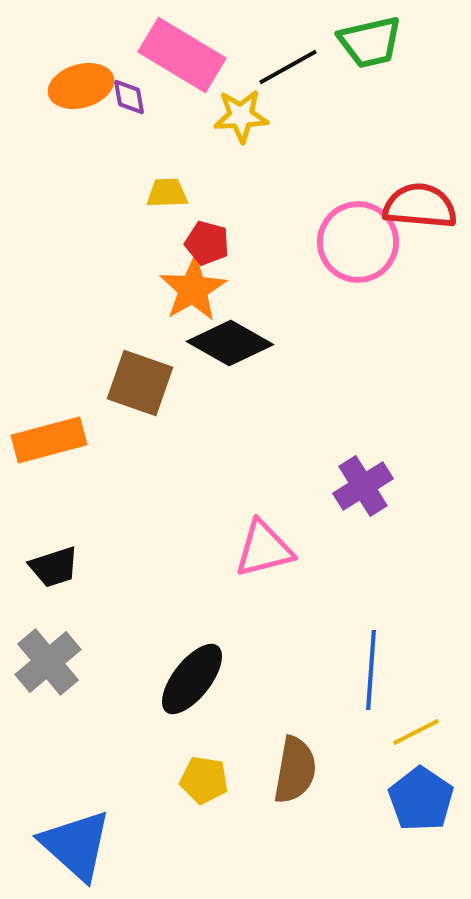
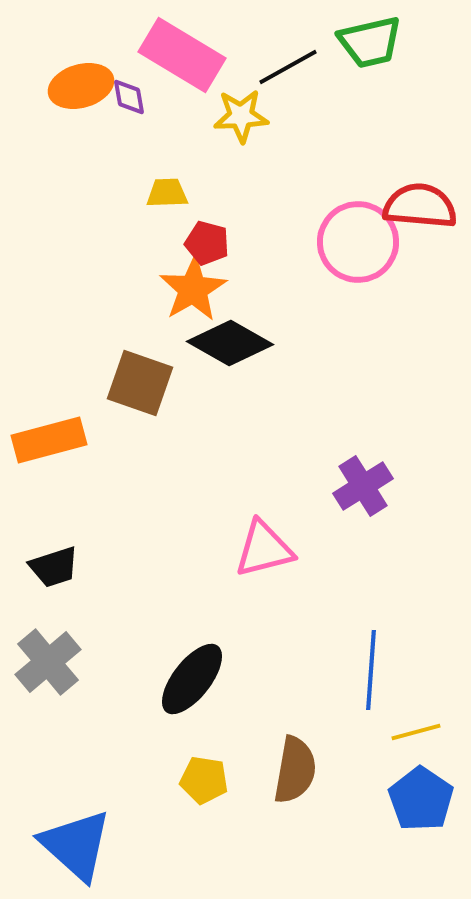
yellow line: rotated 12 degrees clockwise
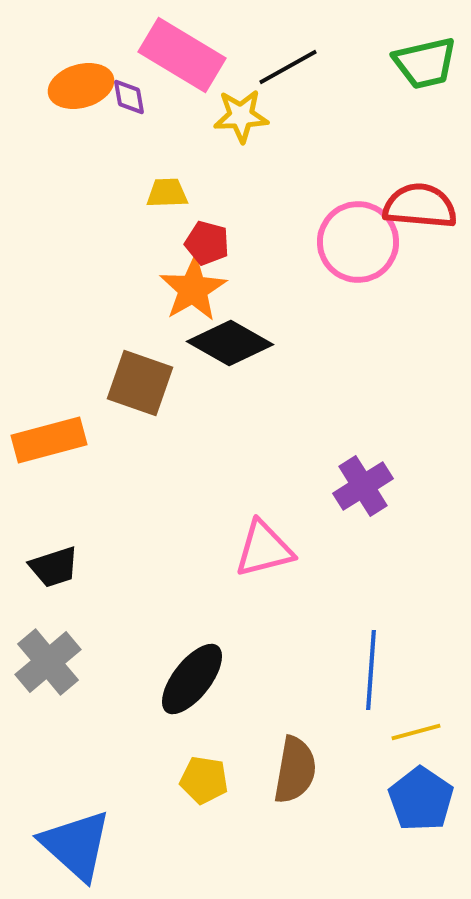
green trapezoid: moved 55 px right, 21 px down
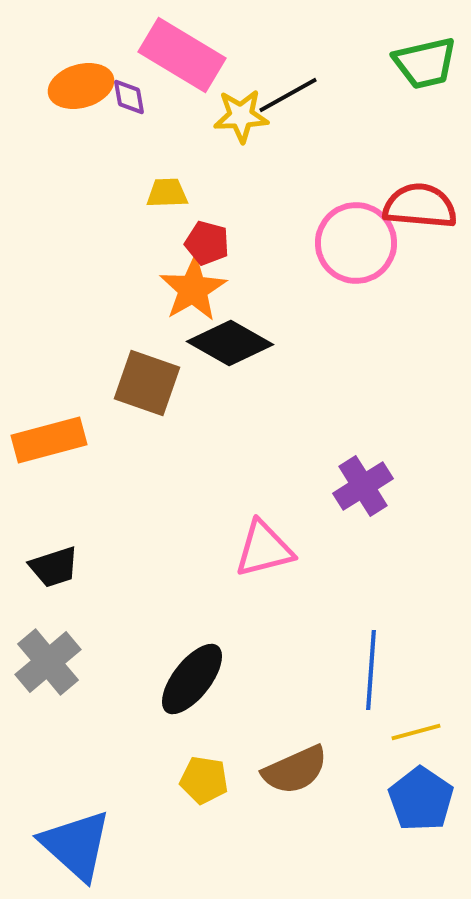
black line: moved 28 px down
pink circle: moved 2 px left, 1 px down
brown square: moved 7 px right
brown semicircle: rotated 56 degrees clockwise
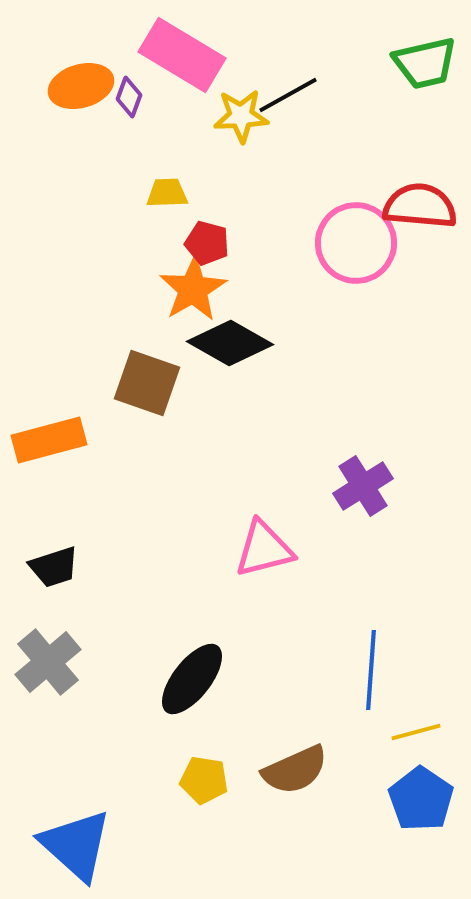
purple diamond: rotated 30 degrees clockwise
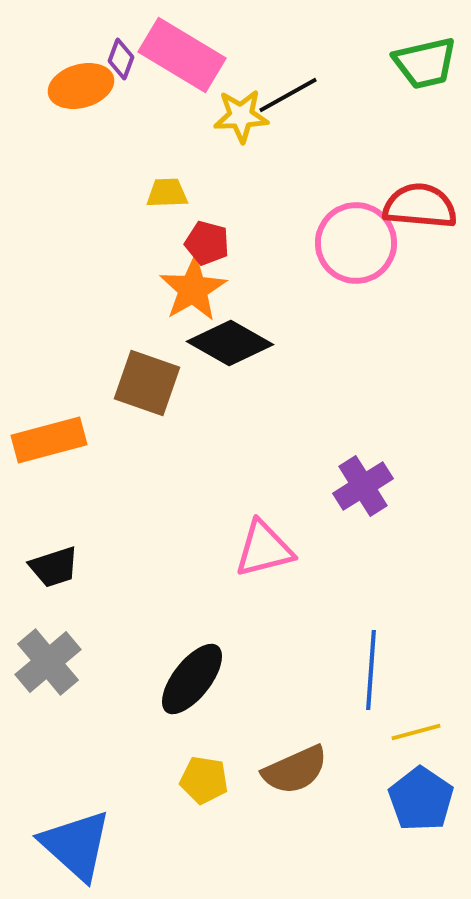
purple diamond: moved 8 px left, 38 px up
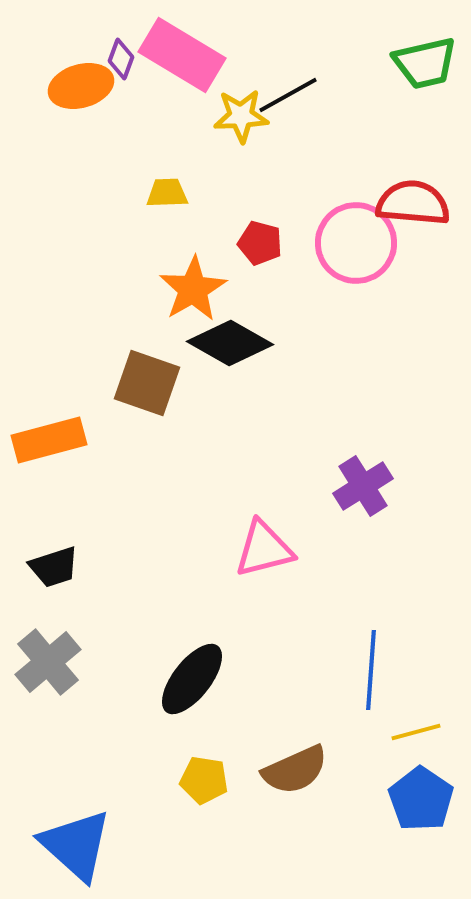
red semicircle: moved 7 px left, 3 px up
red pentagon: moved 53 px right
